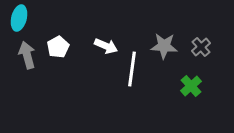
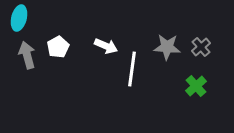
gray star: moved 3 px right, 1 px down
green cross: moved 5 px right
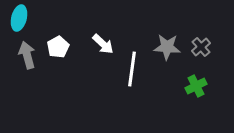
white arrow: moved 3 px left, 2 px up; rotated 20 degrees clockwise
green cross: rotated 15 degrees clockwise
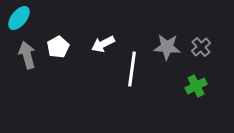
cyan ellipse: rotated 25 degrees clockwise
white arrow: rotated 110 degrees clockwise
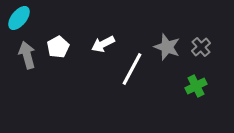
gray star: rotated 16 degrees clockwise
white line: rotated 20 degrees clockwise
